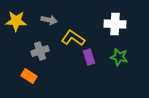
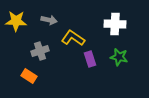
purple rectangle: moved 1 px right, 2 px down
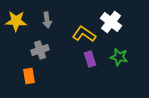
gray arrow: moved 2 px left; rotated 70 degrees clockwise
white cross: moved 4 px left, 2 px up; rotated 35 degrees clockwise
yellow L-shape: moved 11 px right, 4 px up
gray cross: moved 1 px up
orange rectangle: rotated 49 degrees clockwise
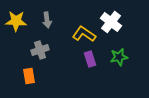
green star: rotated 24 degrees counterclockwise
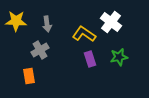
gray arrow: moved 4 px down
gray cross: rotated 12 degrees counterclockwise
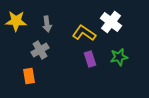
yellow L-shape: moved 1 px up
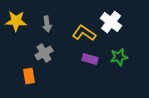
gray cross: moved 4 px right, 3 px down
purple rectangle: rotated 56 degrees counterclockwise
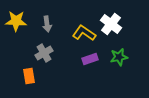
white cross: moved 2 px down
purple rectangle: rotated 35 degrees counterclockwise
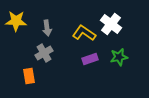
gray arrow: moved 4 px down
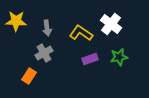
yellow L-shape: moved 3 px left
orange rectangle: rotated 42 degrees clockwise
